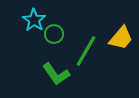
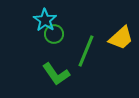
cyan star: moved 11 px right
yellow trapezoid: rotated 8 degrees clockwise
green line: rotated 8 degrees counterclockwise
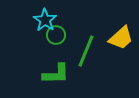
green circle: moved 2 px right, 1 px down
green L-shape: rotated 56 degrees counterclockwise
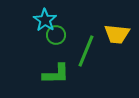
yellow trapezoid: moved 4 px left, 4 px up; rotated 48 degrees clockwise
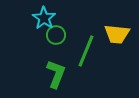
cyan star: moved 1 px left, 2 px up
green L-shape: rotated 68 degrees counterclockwise
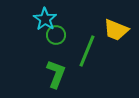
cyan star: moved 1 px right, 1 px down
yellow trapezoid: moved 1 px left, 4 px up; rotated 16 degrees clockwise
green line: moved 1 px right
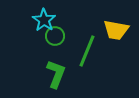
cyan star: moved 1 px left, 1 px down
yellow trapezoid: rotated 12 degrees counterclockwise
green circle: moved 1 px left, 1 px down
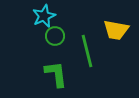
cyan star: moved 4 px up; rotated 15 degrees clockwise
green line: rotated 36 degrees counterclockwise
green L-shape: rotated 28 degrees counterclockwise
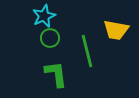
green circle: moved 5 px left, 2 px down
